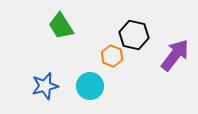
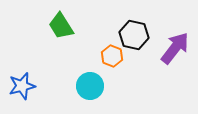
purple arrow: moved 7 px up
blue star: moved 23 px left
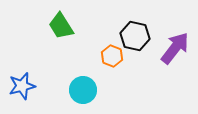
black hexagon: moved 1 px right, 1 px down
cyan circle: moved 7 px left, 4 px down
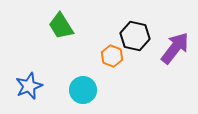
blue star: moved 7 px right; rotated 8 degrees counterclockwise
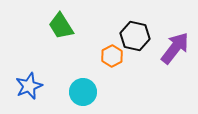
orange hexagon: rotated 10 degrees clockwise
cyan circle: moved 2 px down
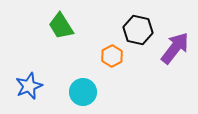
black hexagon: moved 3 px right, 6 px up
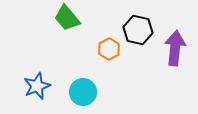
green trapezoid: moved 6 px right, 8 px up; rotated 8 degrees counterclockwise
purple arrow: rotated 32 degrees counterclockwise
orange hexagon: moved 3 px left, 7 px up
blue star: moved 8 px right
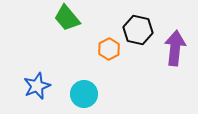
cyan circle: moved 1 px right, 2 px down
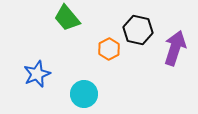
purple arrow: rotated 12 degrees clockwise
blue star: moved 12 px up
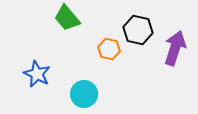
orange hexagon: rotated 20 degrees counterclockwise
blue star: rotated 24 degrees counterclockwise
